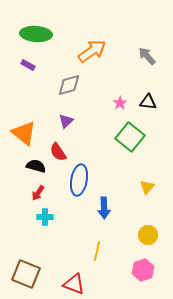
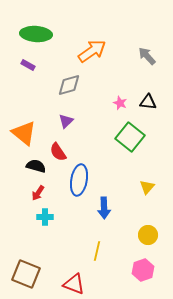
pink star: rotated 16 degrees counterclockwise
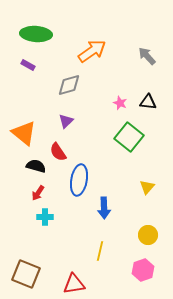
green square: moved 1 px left
yellow line: moved 3 px right
red triangle: rotated 30 degrees counterclockwise
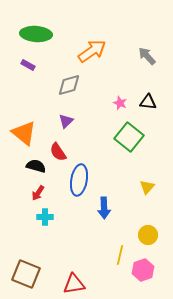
yellow line: moved 20 px right, 4 px down
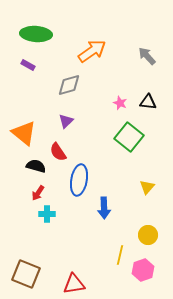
cyan cross: moved 2 px right, 3 px up
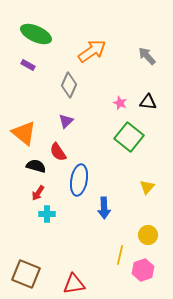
green ellipse: rotated 20 degrees clockwise
gray diamond: rotated 50 degrees counterclockwise
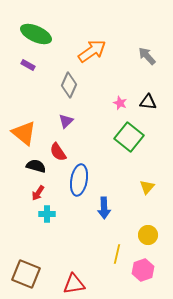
yellow line: moved 3 px left, 1 px up
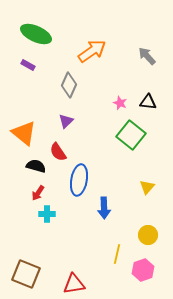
green square: moved 2 px right, 2 px up
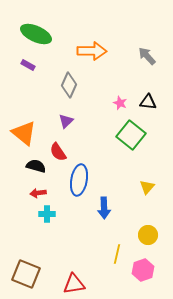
orange arrow: rotated 36 degrees clockwise
red arrow: rotated 49 degrees clockwise
